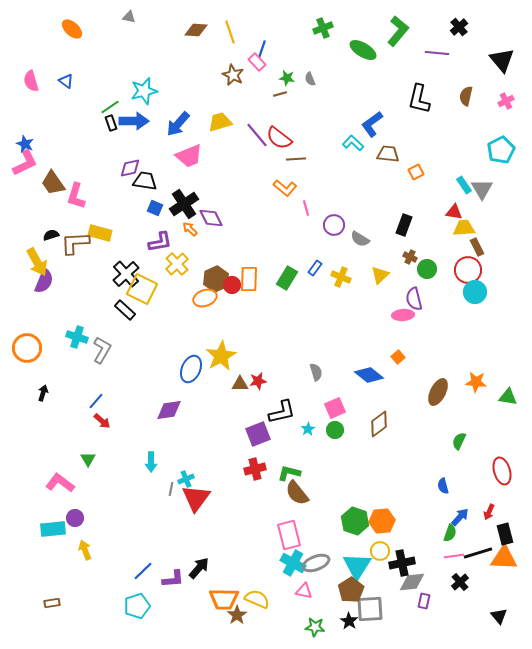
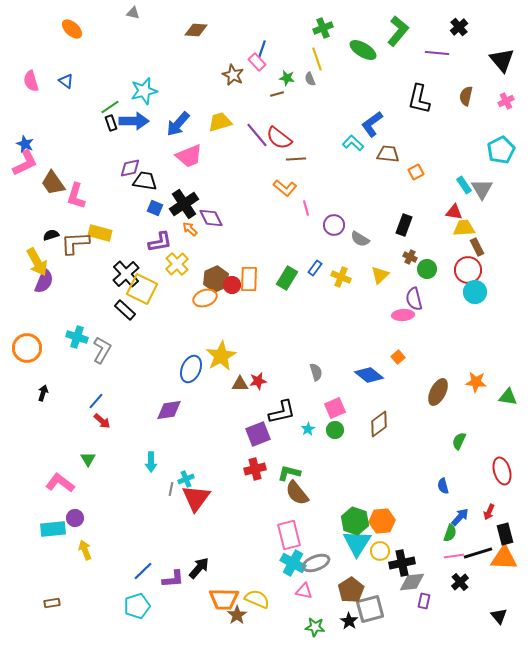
gray triangle at (129, 17): moved 4 px right, 4 px up
yellow line at (230, 32): moved 87 px right, 27 px down
brown line at (280, 94): moved 3 px left
cyan triangle at (357, 566): moved 23 px up
gray square at (370, 609): rotated 12 degrees counterclockwise
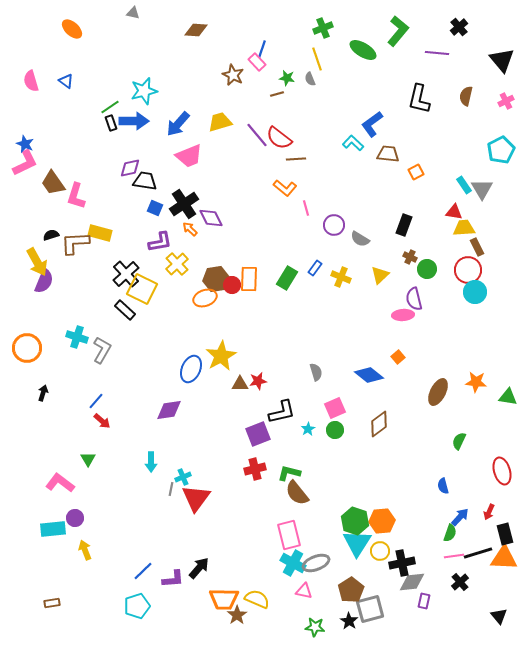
brown hexagon at (216, 279): rotated 15 degrees clockwise
cyan cross at (186, 479): moved 3 px left, 2 px up
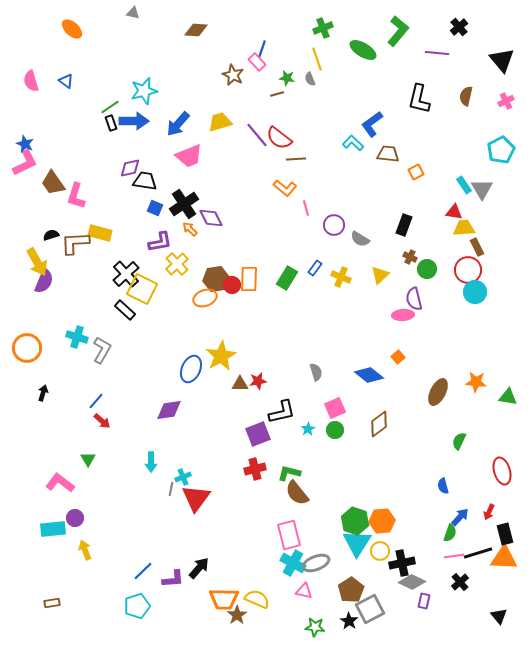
gray diamond at (412, 582): rotated 32 degrees clockwise
gray square at (370, 609): rotated 12 degrees counterclockwise
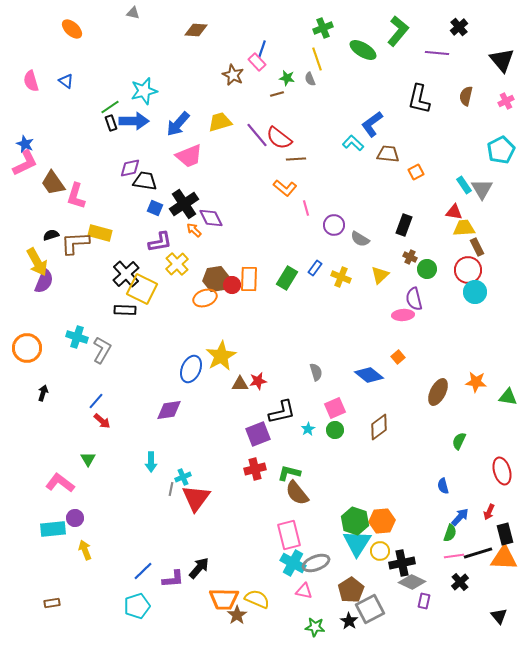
orange arrow at (190, 229): moved 4 px right, 1 px down
black rectangle at (125, 310): rotated 40 degrees counterclockwise
brown diamond at (379, 424): moved 3 px down
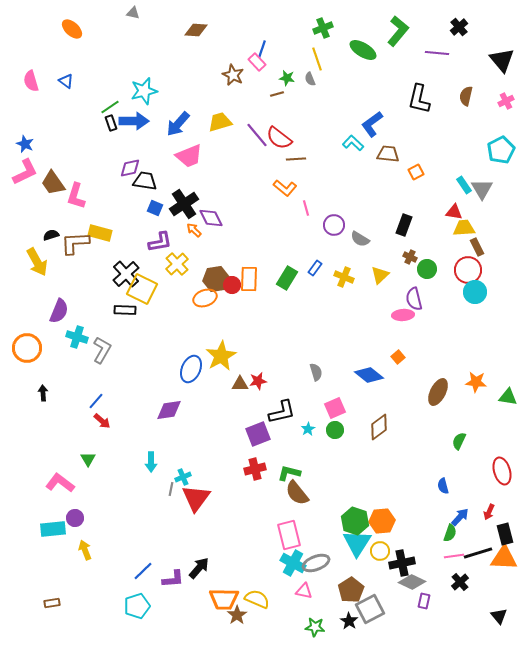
pink L-shape at (25, 163): moved 9 px down
yellow cross at (341, 277): moved 3 px right
purple semicircle at (44, 281): moved 15 px right, 30 px down
black arrow at (43, 393): rotated 21 degrees counterclockwise
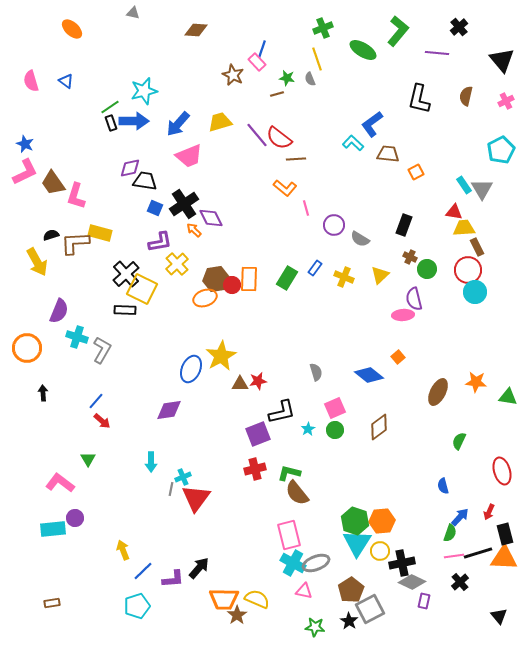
yellow arrow at (85, 550): moved 38 px right
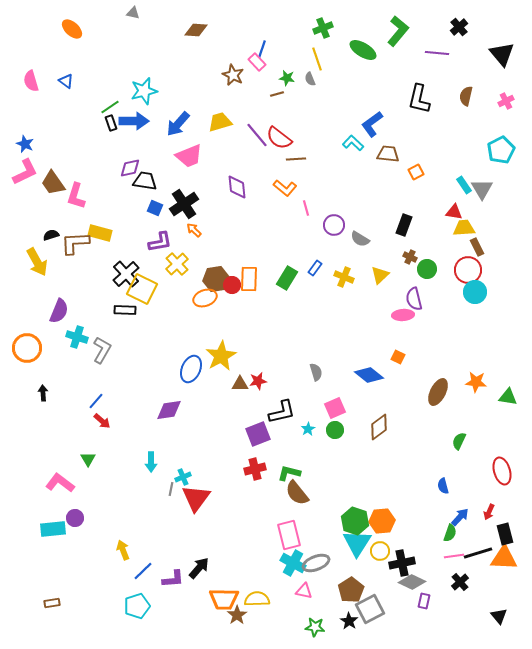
black triangle at (502, 60): moved 6 px up
purple diamond at (211, 218): moved 26 px right, 31 px up; rotated 20 degrees clockwise
orange square at (398, 357): rotated 24 degrees counterclockwise
yellow semicircle at (257, 599): rotated 25 degrees counterclockwise
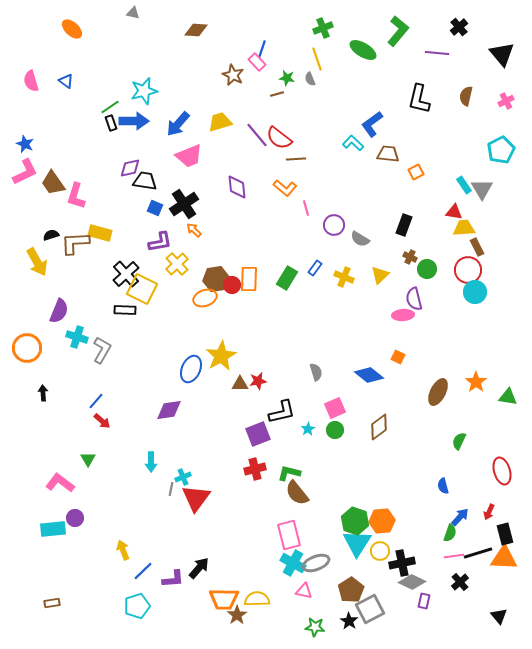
orange star at (476, 382): rotated 30 degrees clockwise
